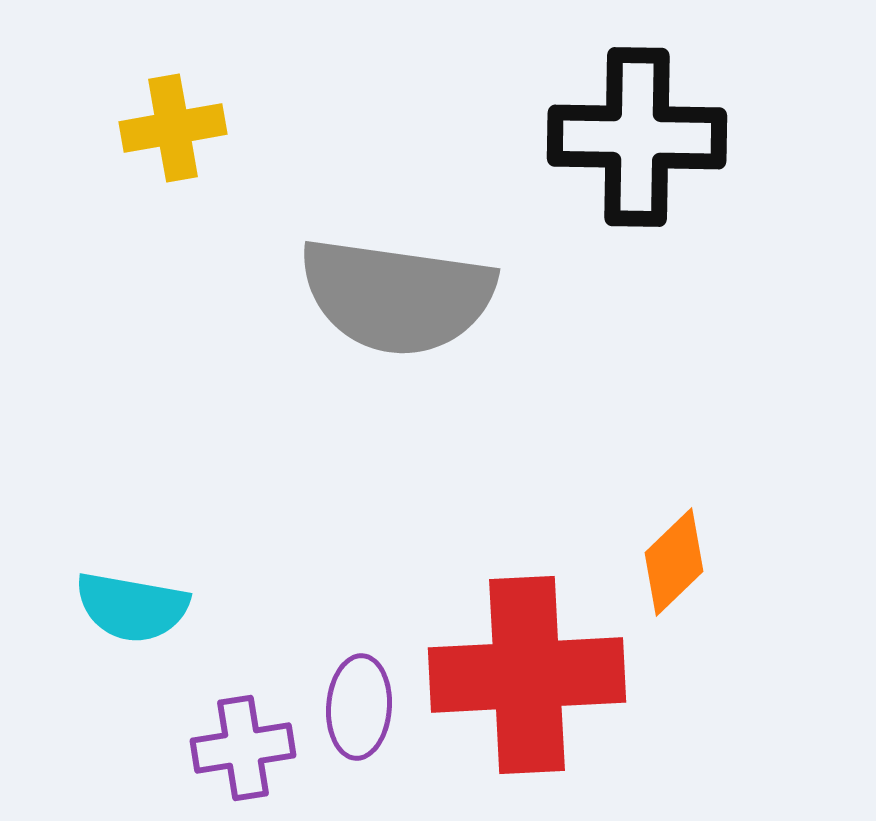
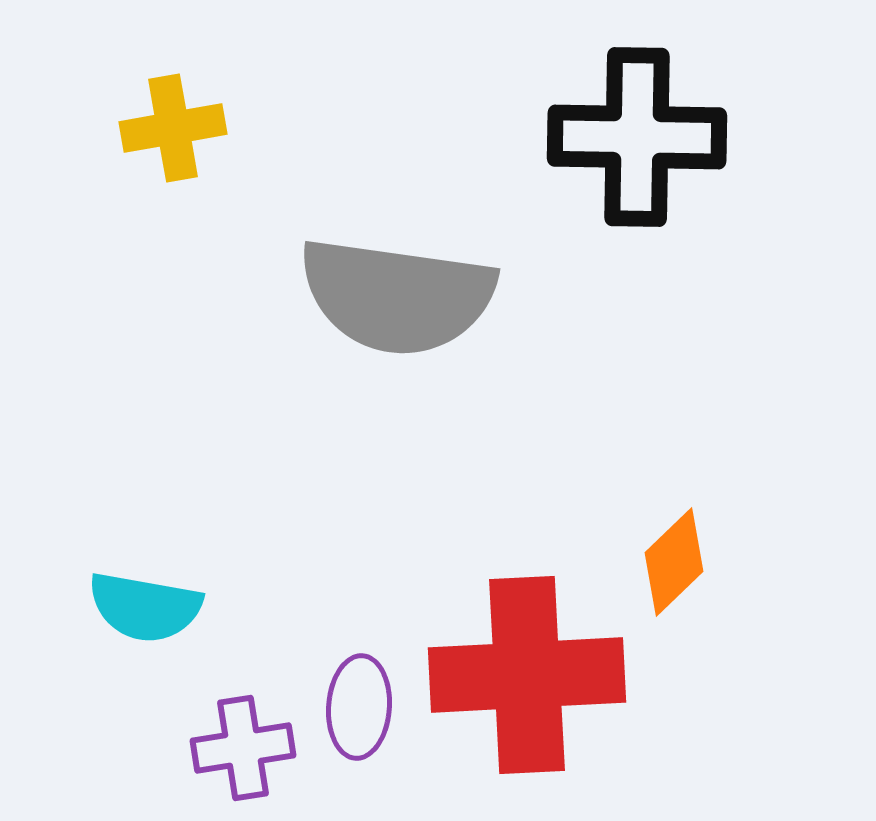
cyan semicircle: moved 13 px right
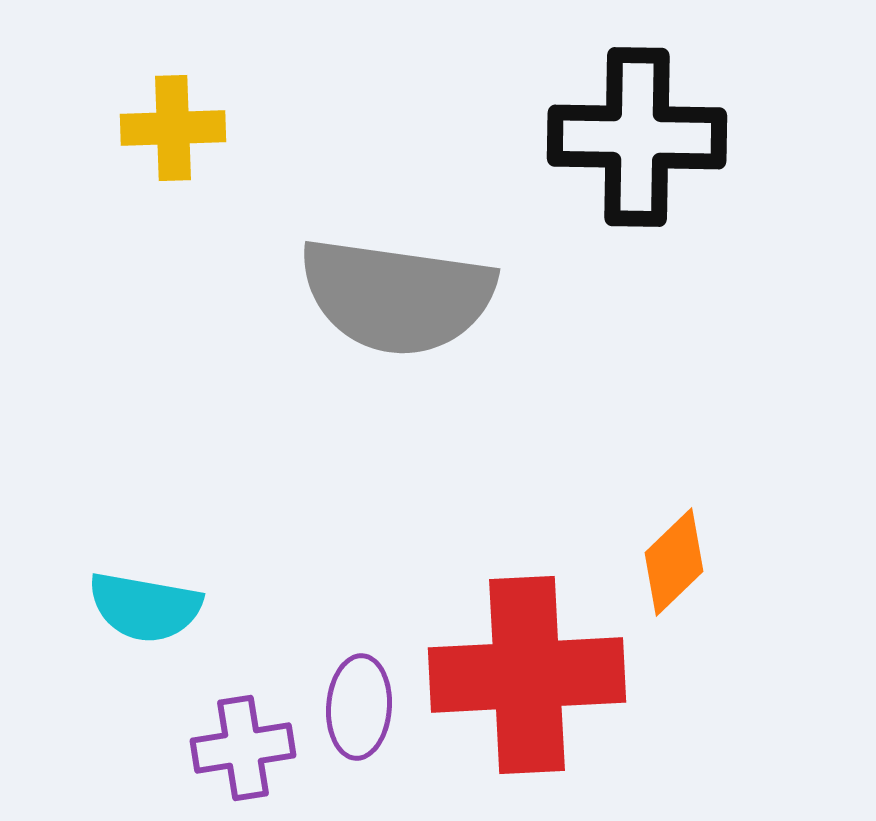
yellow cross: rotated 8 degrees clockwise
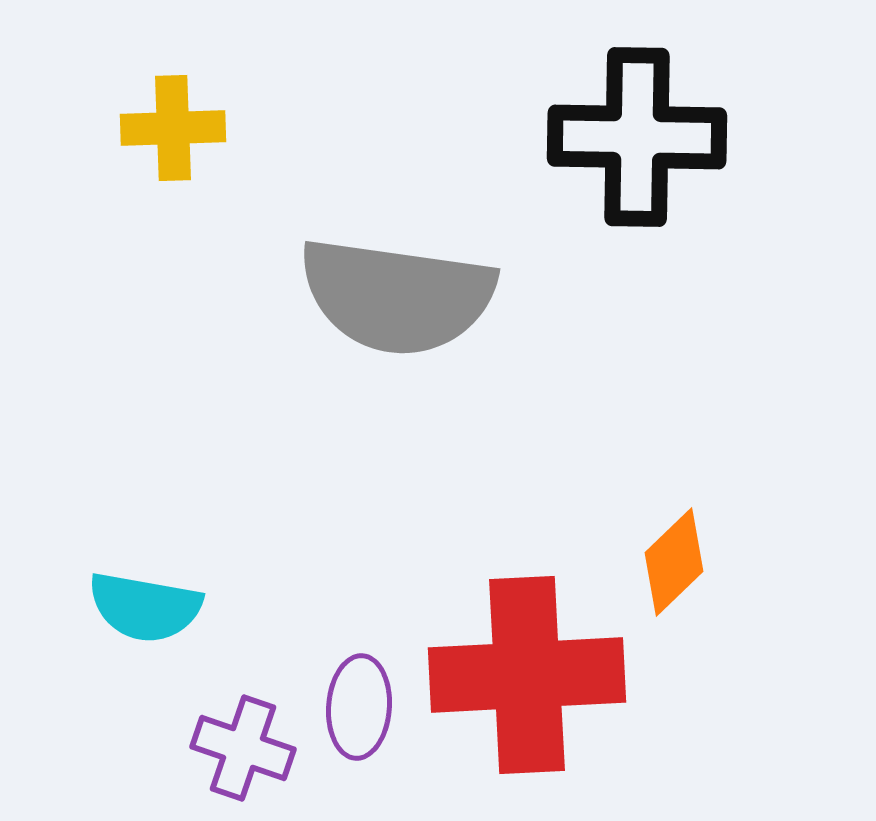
purple cross: rotated 28 degrees clockwise
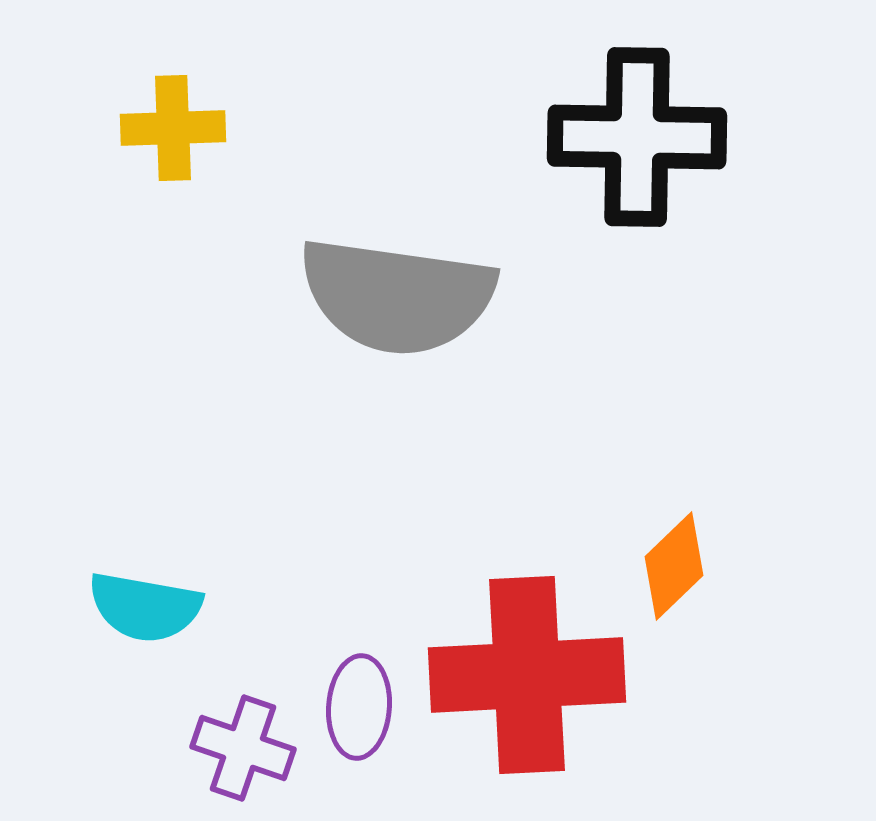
orange diamond: moved 4 px down
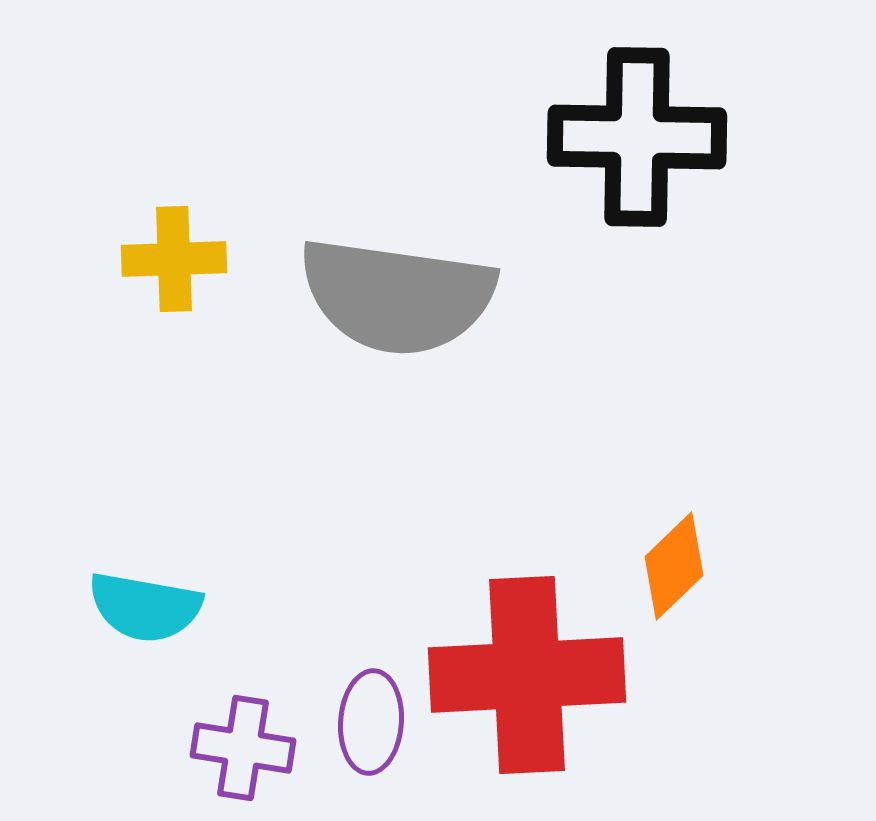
yellow cross: moved 1 px right, 131 px down
purple ellipse: moved 12 px right, 15 px down
purple cross: rotated 10 degrees counterclockwise
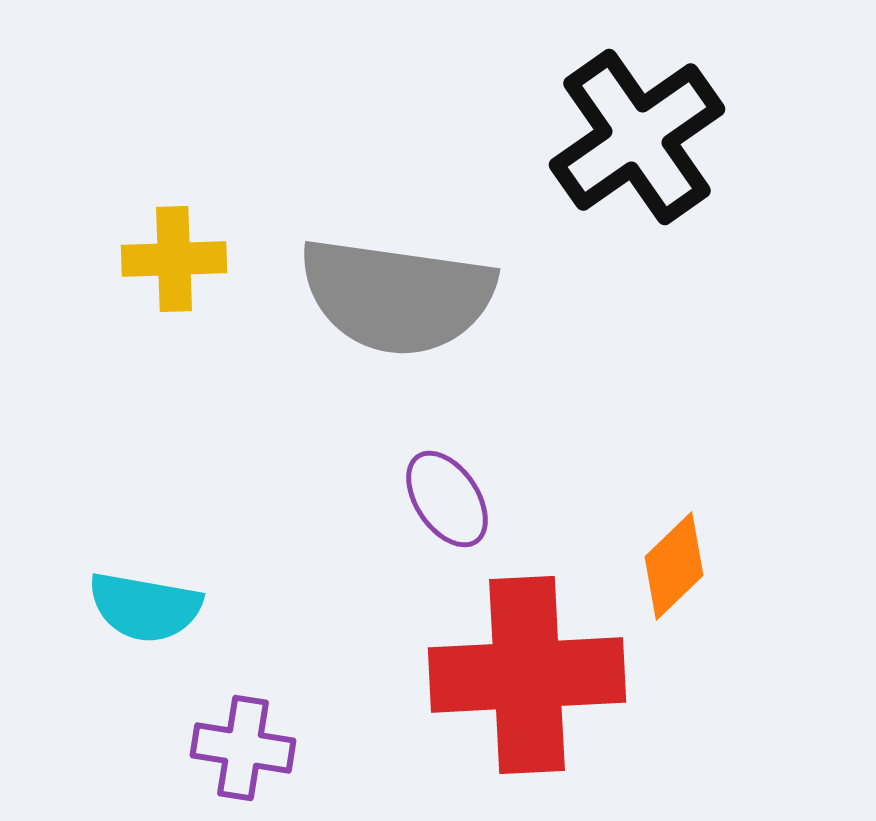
black cross: rotated 36 degrees counterclockwise
purple ellipse: moved 76 px right, 223 px up; rotated 38 degrees counterclockwise
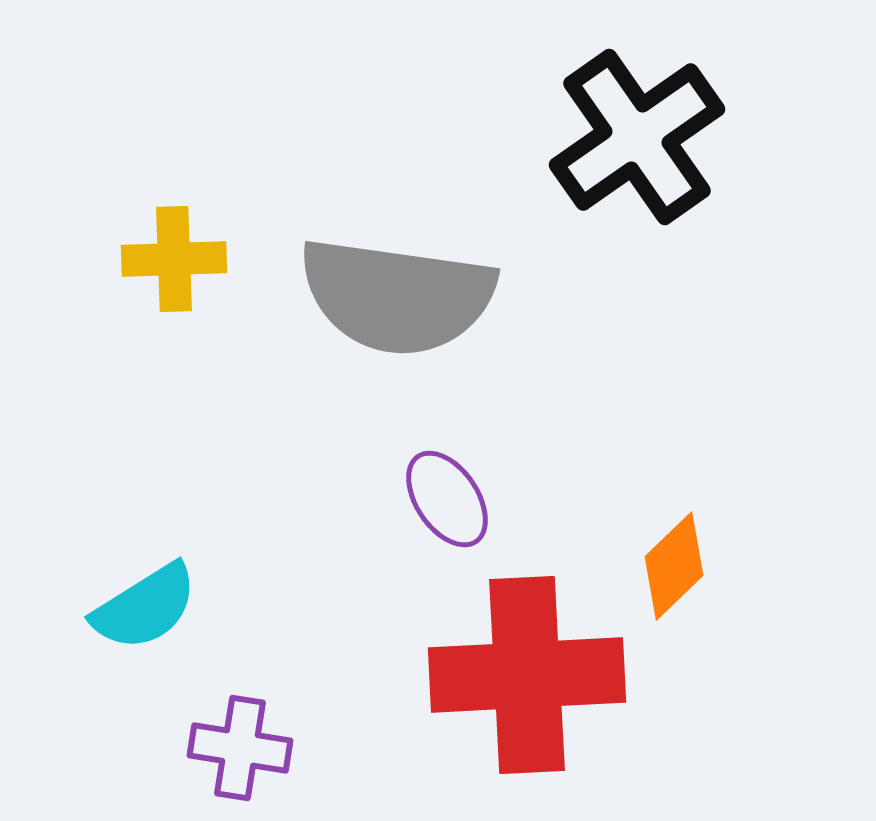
cyan semicircle: rotated 42 degrees counterclockwise
purple cross: moved 3 px left
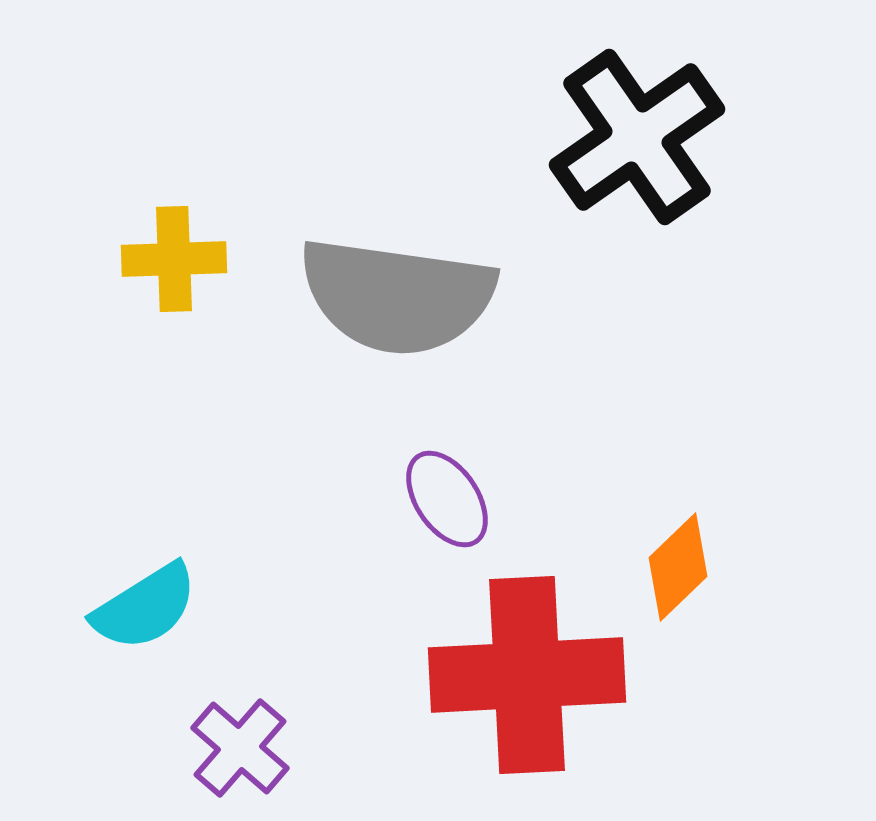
orange diamond: moved 4 px right, 1 px down
purple cross: rotated 32 degrees clockwise
